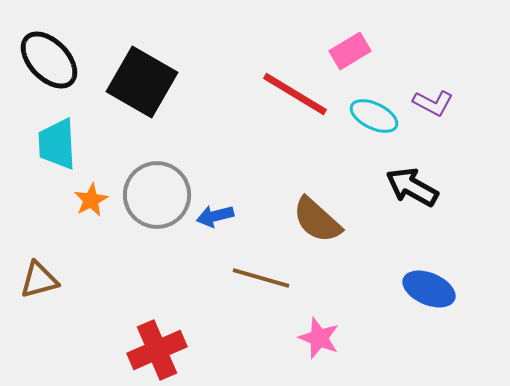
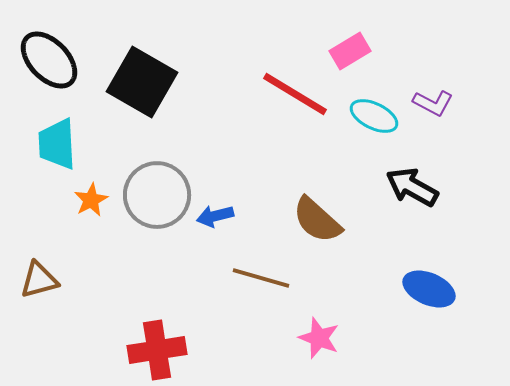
red cross: rotated 14 degrees clockwise
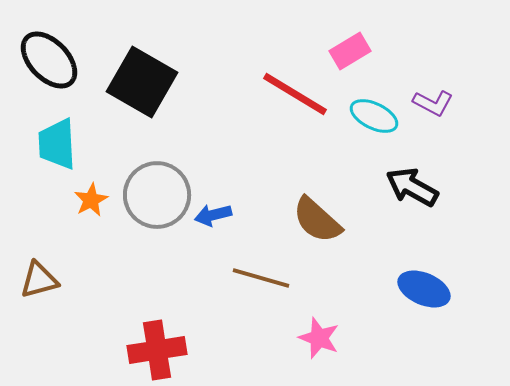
blue arrow: moved 2 px left, 1 px up
blue ellipse: moved 5 px left
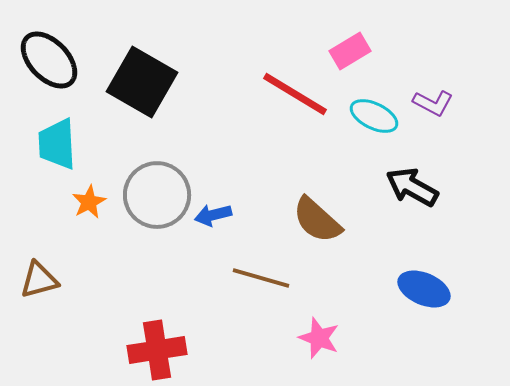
orange star: moved 2 px left, 2 px down
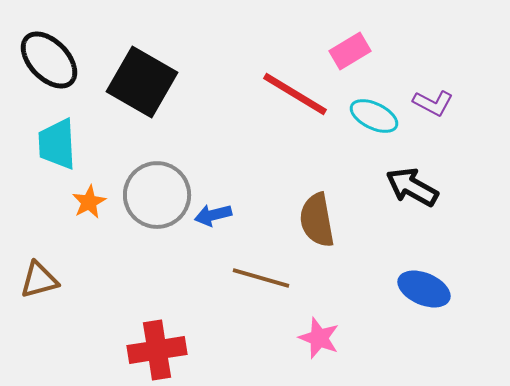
brown semicircle: rotated 38 degrees clockwise
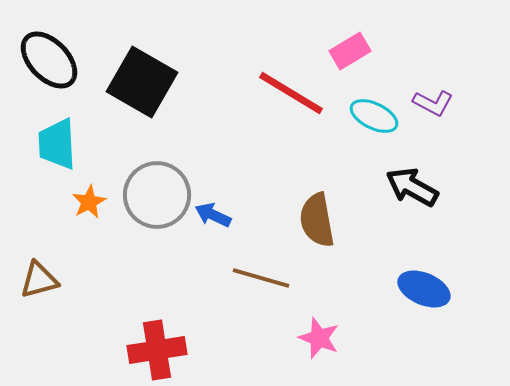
red line: moved 4 px left, 1 px up
blue arrow: rotated 39 degrees clockwise
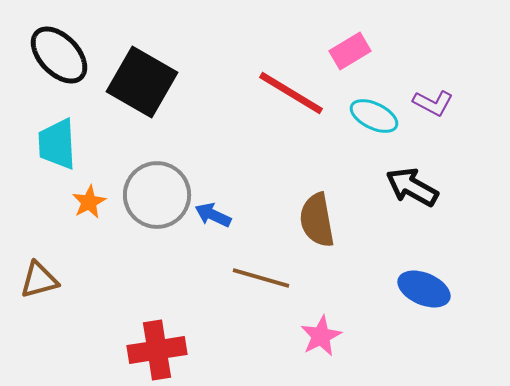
black ellipse: moved 10 px right, 5 px up
pink star: moved 2 px right, 2 px up; rotated 24 degrees clockwise
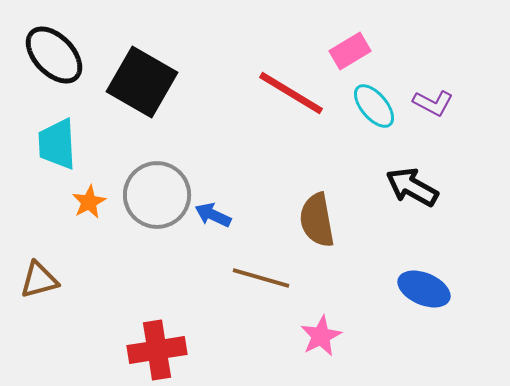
black ellipse: moved 5 px left
cyan ellipse: moved 10 px up; rotated 24 degrees clockwise
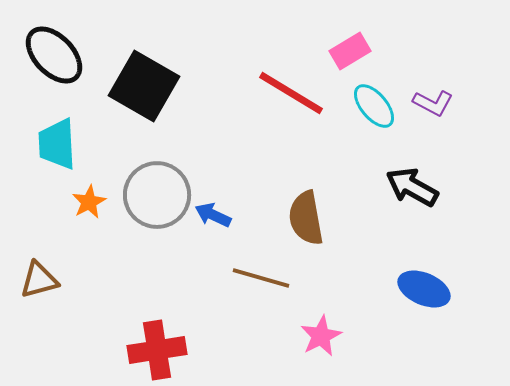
black square: moved 2 px right, 4 px down
brown semicircle: moved 11 px left, 2 px up
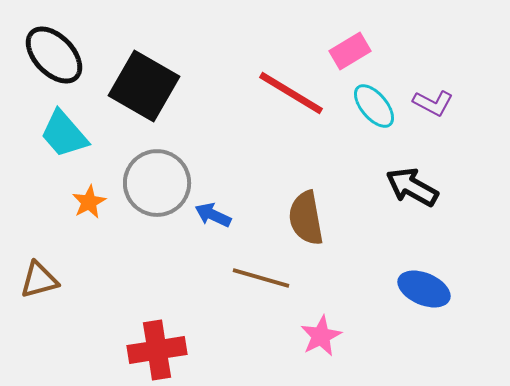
cyan trapezoid: moved 7 px right, 10 px up; rotated 38 degrees counterclockwise
gray circle: moved 12 px up
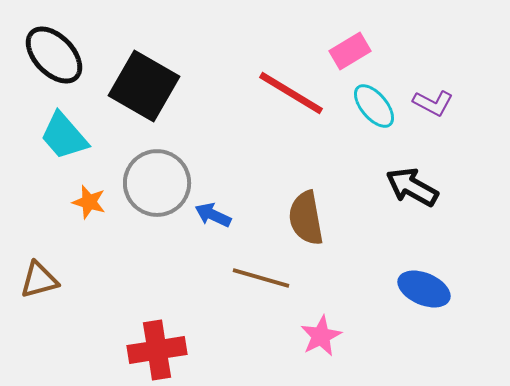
cyan trapezoid: moved 2 px down
orange star: rotated 28 degrees counterclockwise
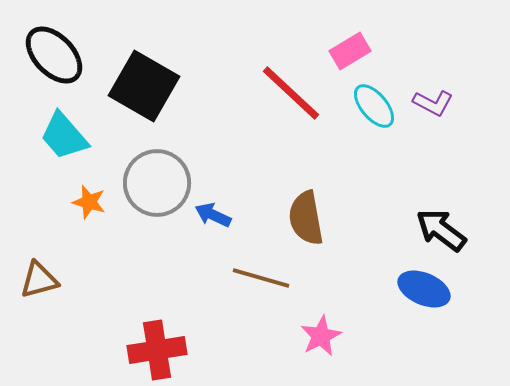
red line: rotated 12 degrees clockwise
black arrow: moved 29 px right, 43 px down; rotated 8 degrees clockwise
